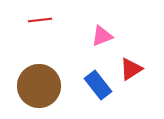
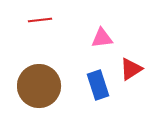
pink triangle: moved 2 px down; rotated 15 degrees clockwise
blue rectangle: rotated 20 degrees clockwise
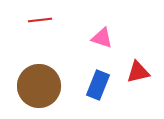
pink triangle: rotated 25 degrees clockwise
red triangle: moved 7 px right, 3 px down; rotated 20 degrees clockwise
blue rectangle: rotated 40 degrees clockwise
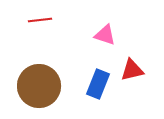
pink triangle: moved 3 px right, 3 px up
red triangle: moved 6 px left, 2 px up
blue rectangle: moved 1 px up
